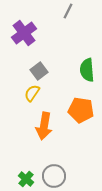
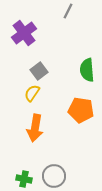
orange arrow: moved 9 px left, 2 px down
green cross: moved 2 px left; rotated 28 degrees counterclockwise
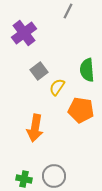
yellow semicircle: moved 25 px right, 6 px up
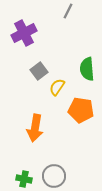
purple cross: rotated 10 degrees clockwise
green semicircle: moved 1 px up
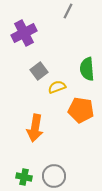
yellow semicircle: rotated 36 degrees clockwise
green cross: moved 2 px up
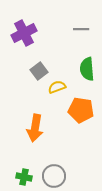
gray line: moved 13 px right, 18 px down; rotated 63 degrees clockwise
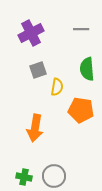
purple cross: moved 7 px right
gray square: moved 1 px left, 1 px up; rotated 18 degrees clockwise
yellow semicircle: rotated 120 degrees clockwise
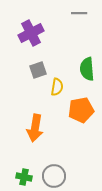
gray line: moved 2 px left, 16 px up
orange pentagon: rotated 20 degrees counterclockwise
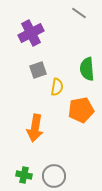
gray line: rotated 35 degrees clockwise
green cross: moved 2 px up
